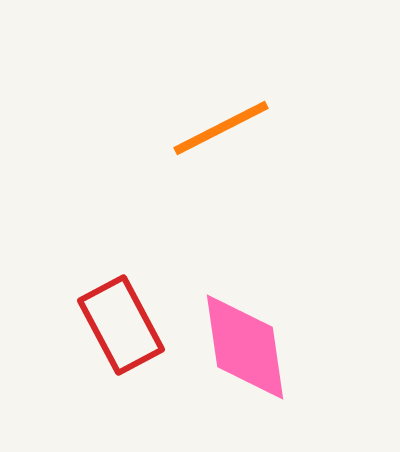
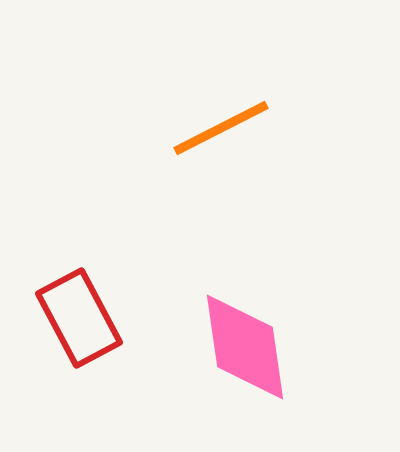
red rectangle: moved 42 px left, 7 px up
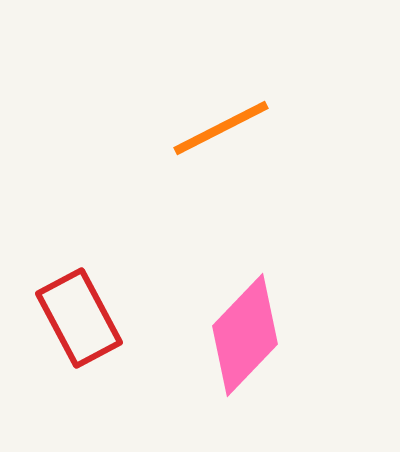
pink diamond: moved 12 px up; rotated 52 degrees clockwise
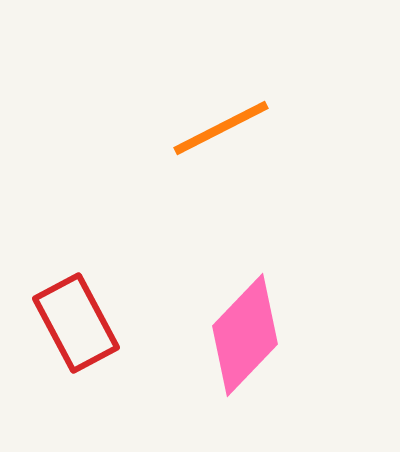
red rectangle: moved 3 px left, 5 px down
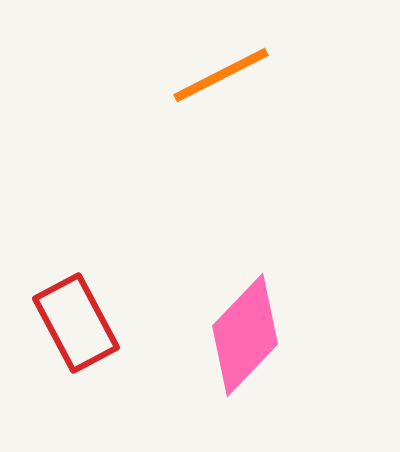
orange line: moved 53 px up
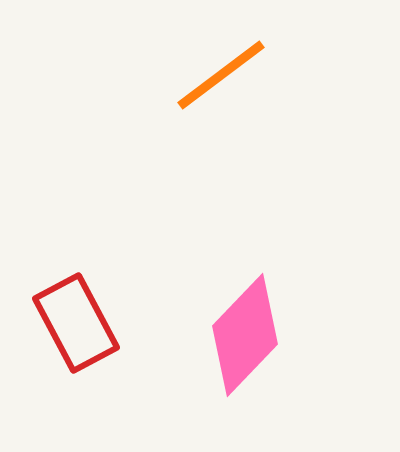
orange line: rotated 10 degrees counterclockwise
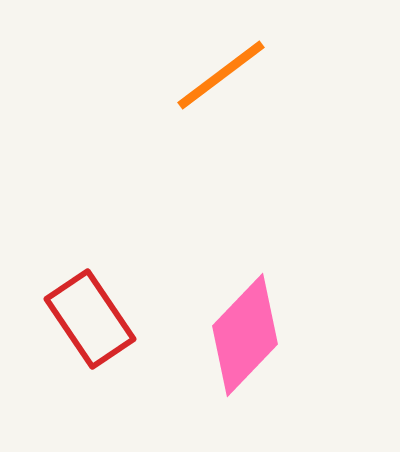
red rectangle: moved 14 px right, 4 px up; rotated 6 degrees counterclockwise
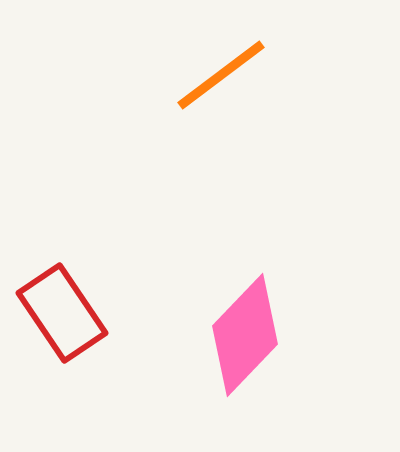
red rectangle: moved 28 px left, 6 px up
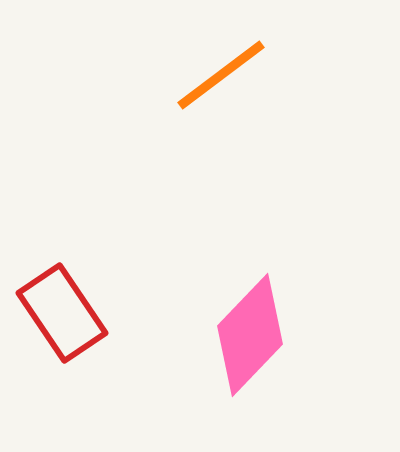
pink diamond: moved 5 px right
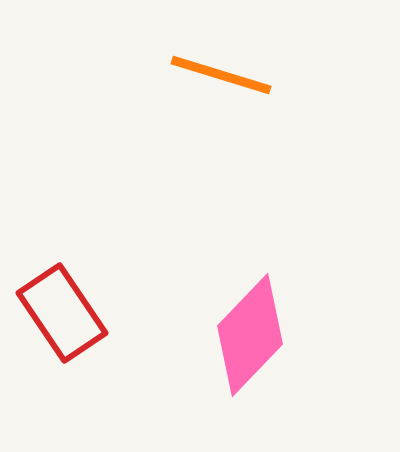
orange line: rotated 54 degrees clockwise
